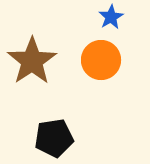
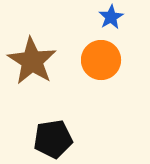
brown star: rotated 6 degrees counterclockwise
black pentagon: moved 1 px left, 1 px down
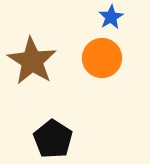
orange circle: moved 1 px right, 2 px up
black pentagon: rotated 30 degrees counterclockwise
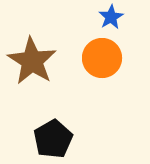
black pentagon: rotated 9 degrees clockwise
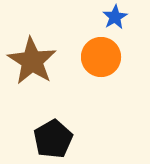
blue star: moved 4 px right
orange circle: moved 1 px left, 1 px up
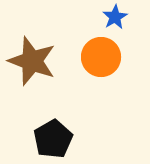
brown star: rotated 12 degrees counterclockwise
